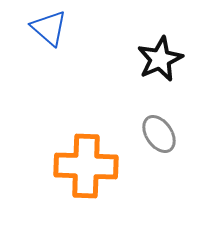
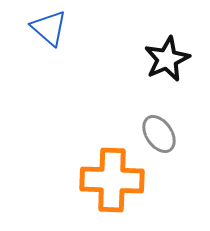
black star: moved 7 px right
orange cross: moved 26 px right, 14 px down
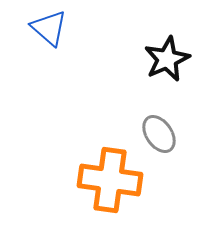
orange cross: moved 2 px left; rotated 6 degrees clockwise
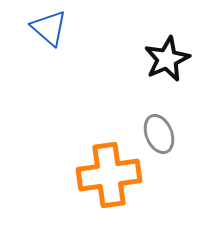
gray ellipse: rotated 12 degrees clockwise
orange cross: moved 1 px left, 5 px up; rotated 16 degrees counterclockwise
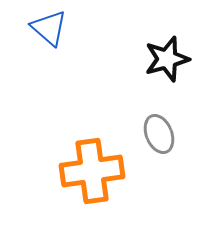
black star: rotated 9 degrees clockwise
orange cross: moved 17 px left, 4 px up
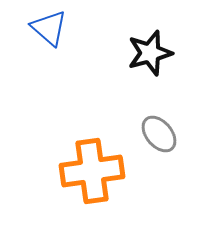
black star: moved 17 px left, 6 px up
gray ellipse: rotated 18 degrees counterclockwise
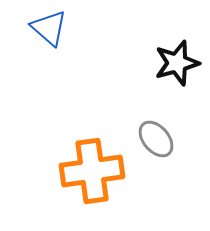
black star: moved 27 px right, 10 px down
gray ellipse: moved 3 px left, 5 px down
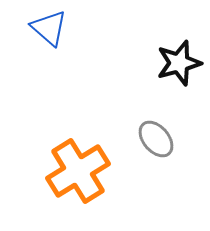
black star: moved 2 px right
orange cross: moved 14 px left; rotated 24 degrees counterclockwise
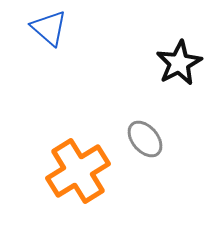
black star: rotated 12 degrees counterclockwise
gray ellipse: moved 11 px left
